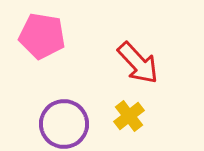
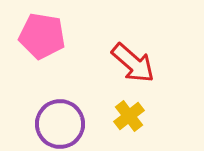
red arrow: moved 5 px left; rotated 6 degrees counterclockwise
purple circle: moved 4 px left
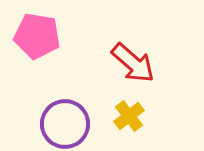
pink pentagon: moved 5 px left
purple circle: moved 5 px right
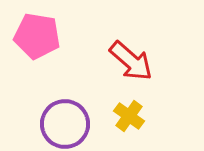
red arrow: moved 2 px left, 2 px up
yellow cross: rotated 16 degrees counterclockwise
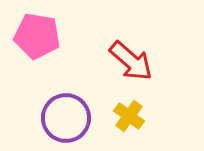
purple circle: moved 1 px right, 6 px up
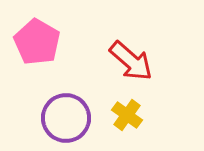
pink pentagon: moved 6 px down; rotated 21 degrees clockwise
yellow cross: moved 2 px left, 1 px up
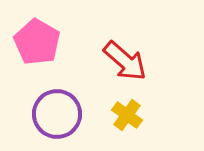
red arrow: moved 6 px left
purple circle: moved 9 px left, 4 px up
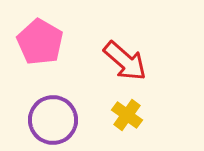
pink pentagon: moved 3 px right
purple circle: moved 4 px left, 6 px down
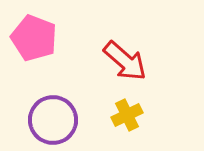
pink pentagon: moved 6 px left, 4 px up; rotated 9 degrees counterclockwise
yellow cross: rotated 28 degrees clockwise
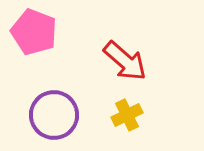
pink pentagon: moved 6 px up
purple circle: moved 1 px right, 5 px up
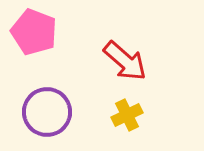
purple circle: moved 7 px left, 3 px up
